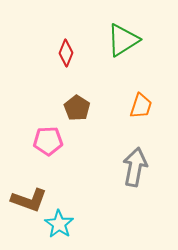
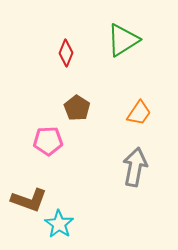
orange trapezoid: moved 2 px left, 7 px down; rotated 16 degrees clockwise
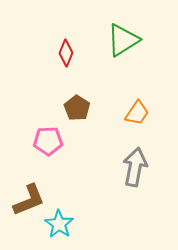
orange trapezoid: moved 2 px left
brown L-shape: rotated 42 degrees counterclockwise
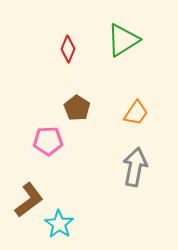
red diamond: moved 2 px right, 4 px up
orange trapezoid: moved 1 px left
brown L-shape: rotated 15 degrees counterclockwise
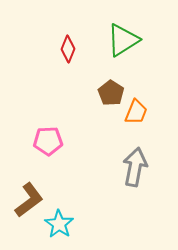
brown pentagon: moved 34 px right, 15 px up
orange trapezoid: moved 1 px up; rotated 12 degrees counterclockwise
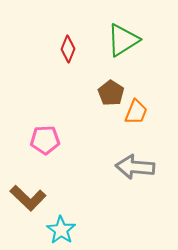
pink pentagon: moved 3 px left, 1 px up
gray arrow: rotated 96 degrees counterclockwise
brown L-shape: moved 1 px left, 2 px up; rotated 81 degrees clockwise
cyan star: moved 2 px right, 6 px down
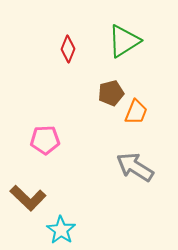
green triangle: moved 1 px right, 1 px down
brown pentagon: rotated 25 degrees clockwise
gray arrow: rotated 27 degrees clockwise
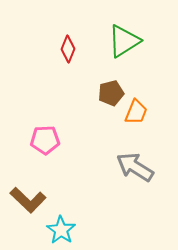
brown L-shape: moved 2 px down
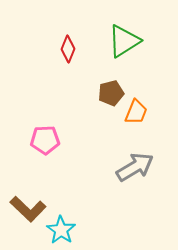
gray arrow: rotated 117 degrees clockwise
brown L-shape: moved 9 px down
